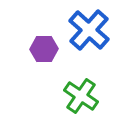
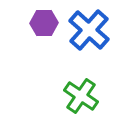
purple hexagon: moved 26 px up
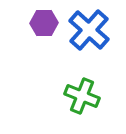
green cross: moved 1 px right; rotated 12 degrees counterclockwise
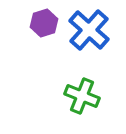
purple hexagon: rotated 16 degrees counterclockwise
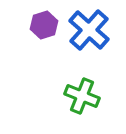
purple hexagon: moved 2 px down
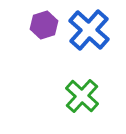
green cross: rotated 20 degrees clockwise
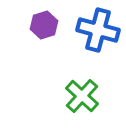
blue cross: moved 9 px right; rotated 27 degrees counterclockwise
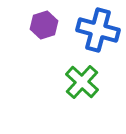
green cross: moved 14 px up
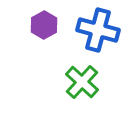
purple hexagon: rotated 12 degrees counterclockwise
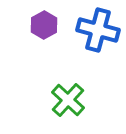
green cross: moved 14 px left, 18 px down
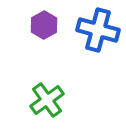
green cross: moved 21 px left; rotated 12 degrees clockwise
